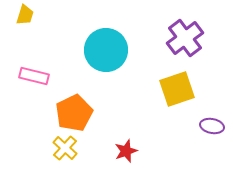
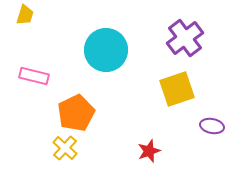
orange pentagon: moved 2 px right
red star: moved 23 px right
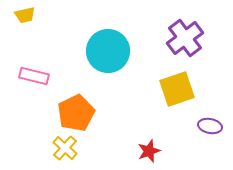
yellow trapezoid: rotated 60 degrees clockwise
cyan circle: moved 2 px right, 1 px down
purple ellipse: moved 2 px left
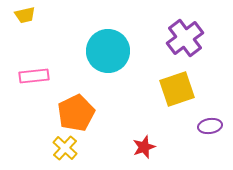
pink rectangle: rotated 20 degrees counterclockwise
purple ellipse: rotated 20 degrees counterclockwise
red star: moved 5 px left, 4 px up
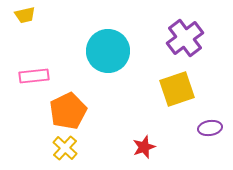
orange pentagon: moved 8 px left, 2 px up
purple ellipse: moved 2 px down
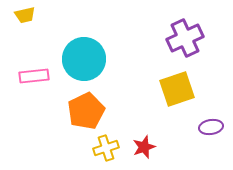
purple cross: rotated 12 degrees clockwise
cyan circle: moved 24 px left, 8 px down
orange pentagon: moved 18 px right
purple ellipse: moved 1 px right, 1 px up
yellow cross: moved 41 px right; rotated 30 degrees clockwise
